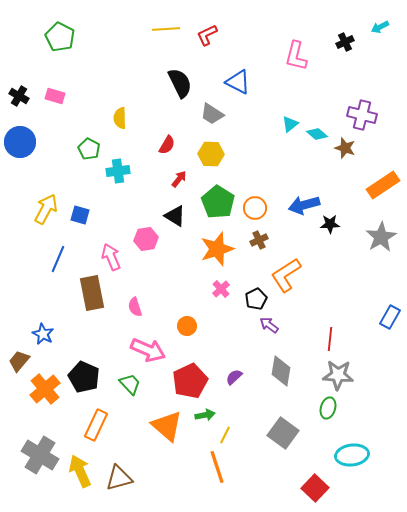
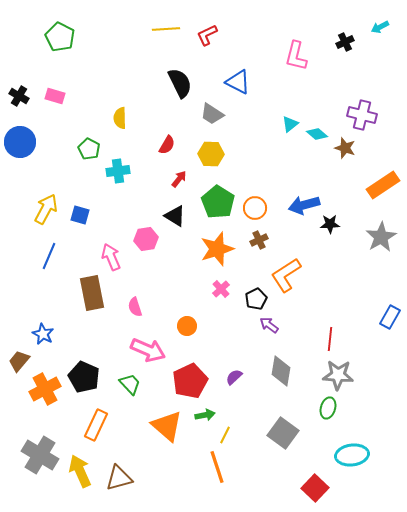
blue line at (58, 259): moved 9 px left, 3 px up
orange cross at (45, 389): rotated 12 degrees clockwise
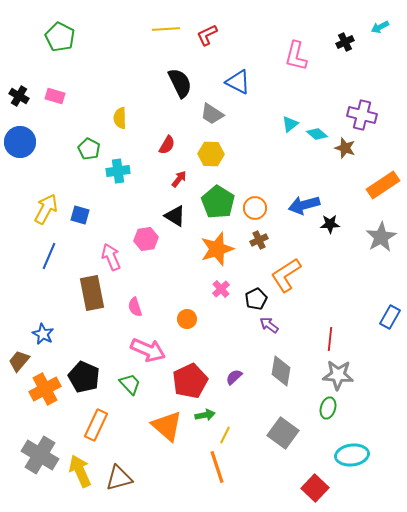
orange circle at (187, 326): moved 7 px up
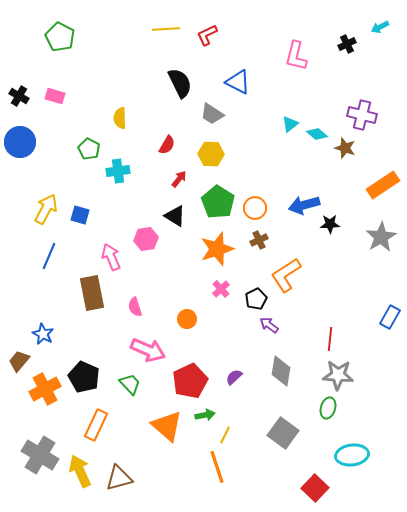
black cross at (345, 42): moved 2 px right, 2 px down
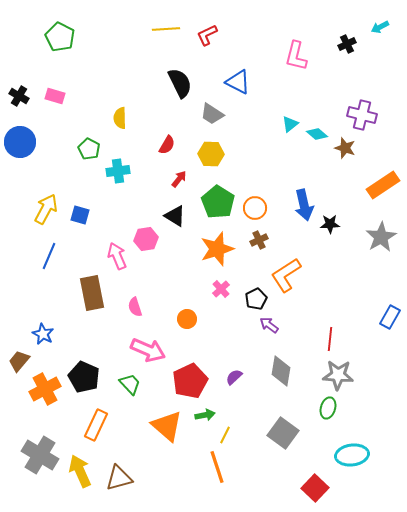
blue arrow at (304, 205): rotated 88 degrees counterclockwise
pink arrow at (111, 257): moved 6 px right, 1 px up
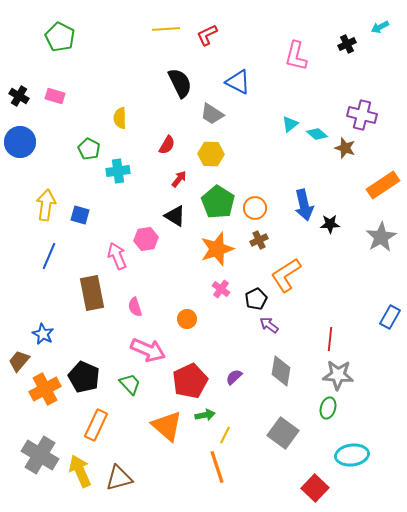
yellow arrow at (46, 209): moved 4 px up; rotated 20 degrees counterclockwise
pink cross at (221, 289): rotated 12 degrees counterclockwise
